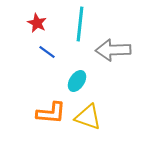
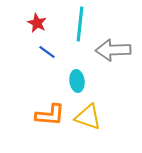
cyan ellipse: rotated 40 degrees counterclockwise
orange L-shape: moved 1 px left, 2 px down
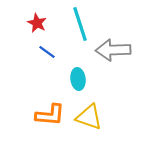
cyan line: rotated 24 degrees counterclockwise
cyan ellipse: moved 1 px right, 2 px up
yellow triangle: moved 1 px right
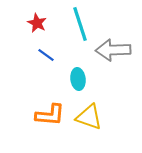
blue line: moved 1 px left, 3 px down
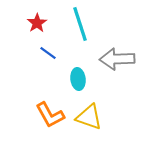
red star: rotated 12 degrees clockwise
gray arrow: moved 4 px right, 9 px down
blue line: moved 2 px right, 2 px up
orange L-shape: rotated 56 degrees clockwise
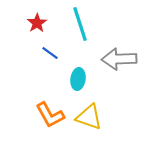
blue line: moved 2 px right
gray arrow: moved 2 px right
cyan ellipse: rotated 15 degrees clockwise
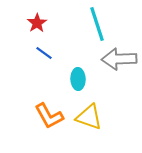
cyan line: moved 17 px right
blue line: moved 6 px left
cyan ellipse: rotated 10 degrees counterclockwise
orange L-shape: moved 1 px left, 1 px down
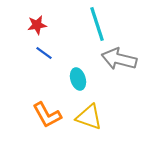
red star: moved 2 px down; rotated 24 degrees clockwise
gray arrow: rotated 16 degrees clockwise
cyan ellipse: rotated 15 degrees counterclockwise
orange L-shape: moved 2 px left, 1 px up
